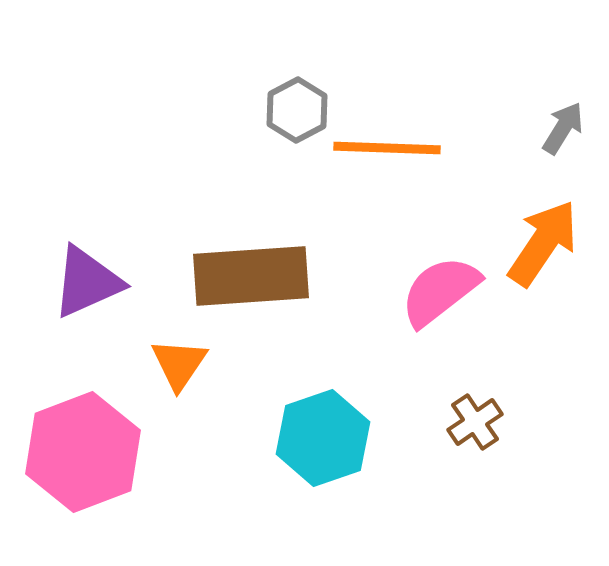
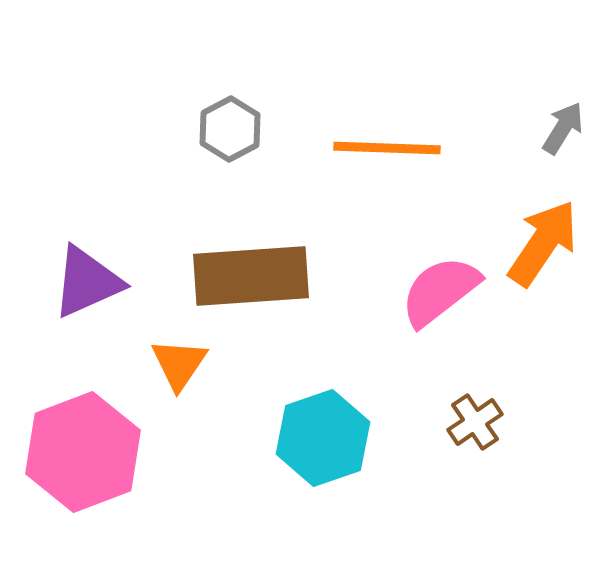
gray hexagon: moved 67 px left, 19 px down
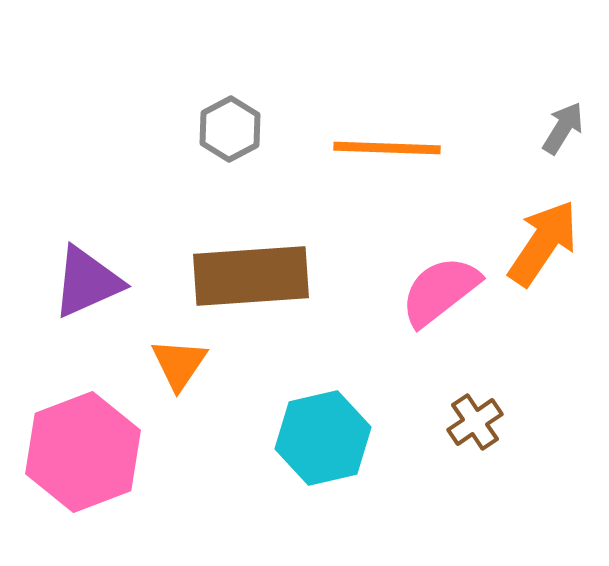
cyan hexagon: rotated 6 degrees clockwise
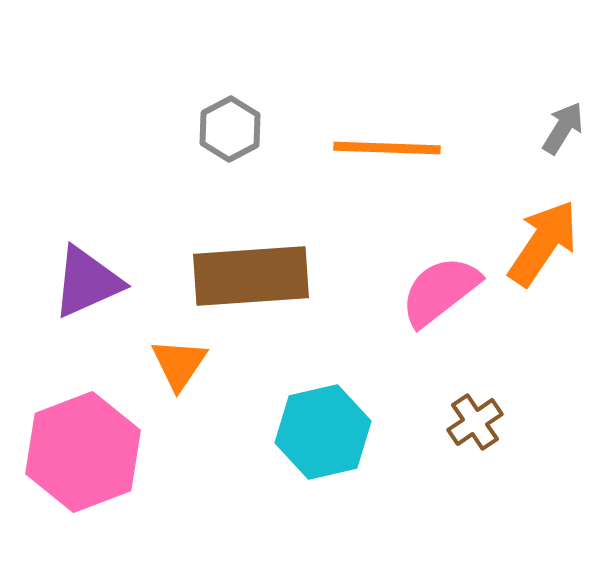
cyan hexagon: moved 6 px up
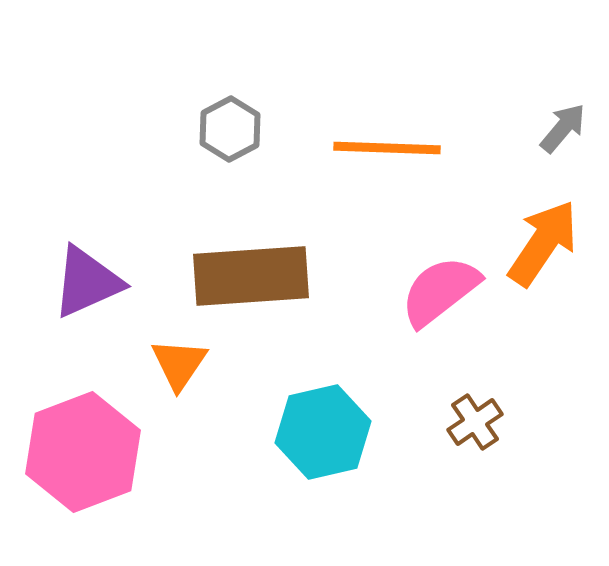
gray arrow: rotated 8 degrees clockwise
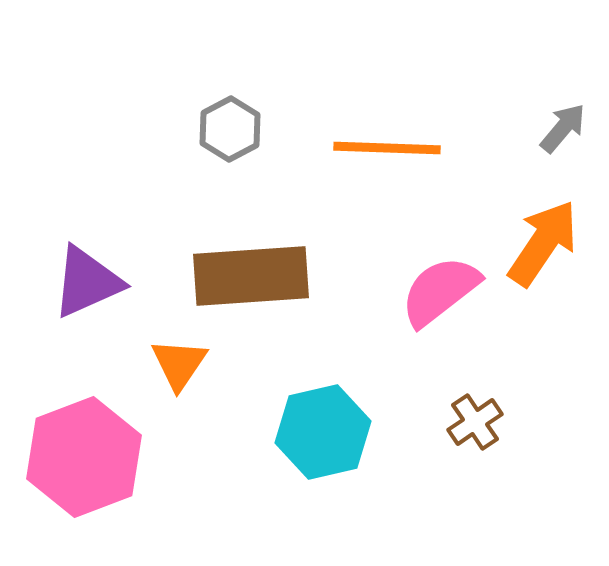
pink hexagon: moved 1 px right, 5 px down
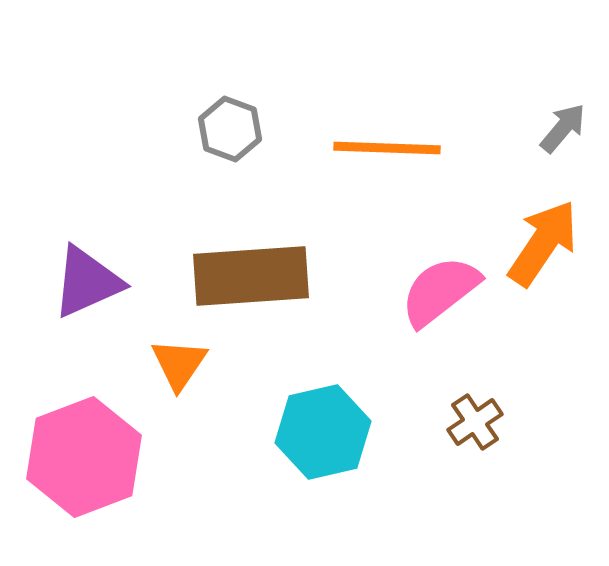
gray hexagon: rotated 12 degrees counterclockwise
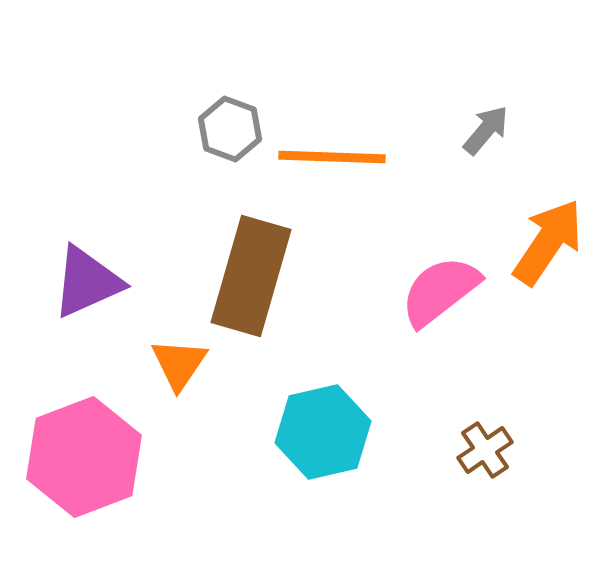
gray arrow: moved 77 px left, 2 px down
orange line: moved 55 px left, 9 px down
orange arrow: moved 5 px right, 1 px up
brown rectangle: rotated 70 degrees counterclockwise
brown cross: moved 10 px right, 28 px down
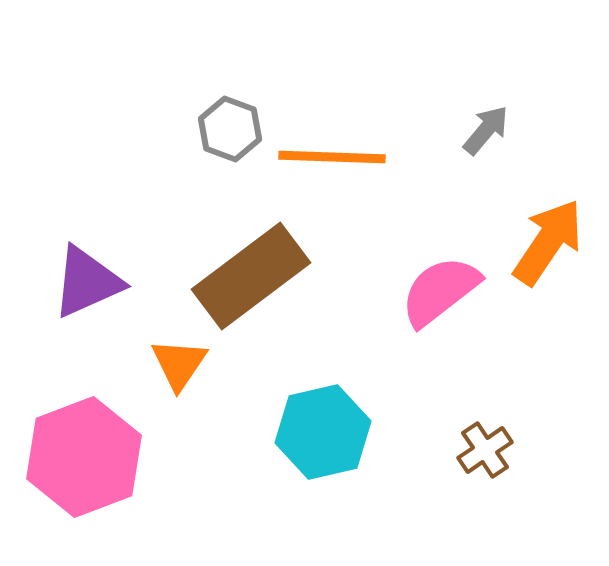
brown rectangle: rotated 37 degrees clockwise
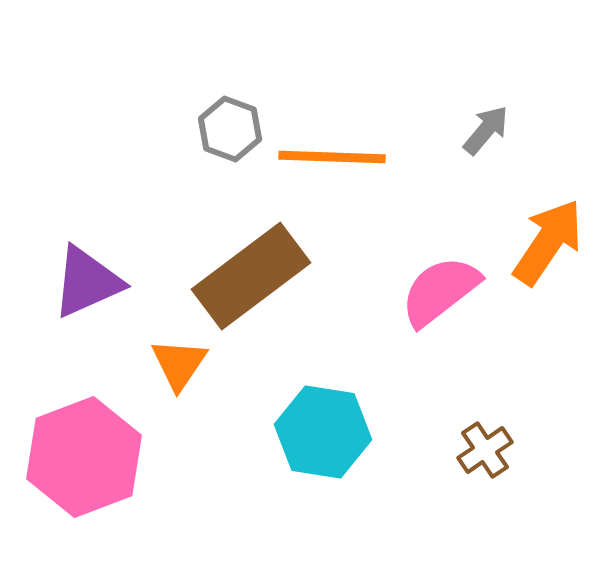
cyan hexagon: rotated 22 degrees clockwise
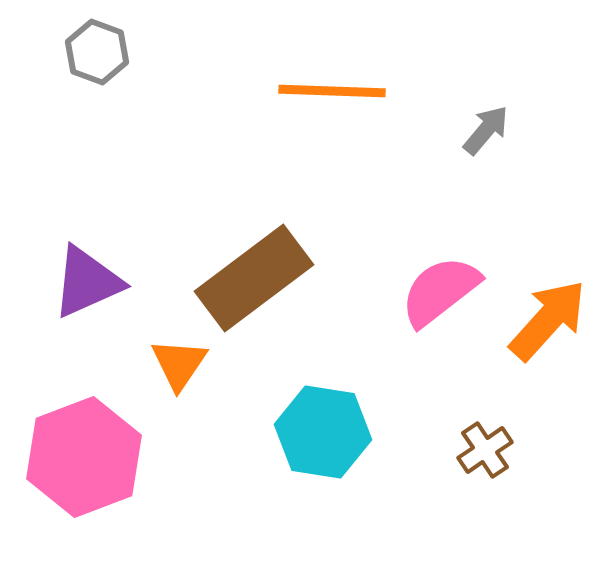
gray hexagon: moved 133 px left, 77 px up
orange line: moved 66 px up
orange arrow: moved 78 px down; rotated 8 degrees clockwise
brown rectangle: moved 3 px right, 2 px down
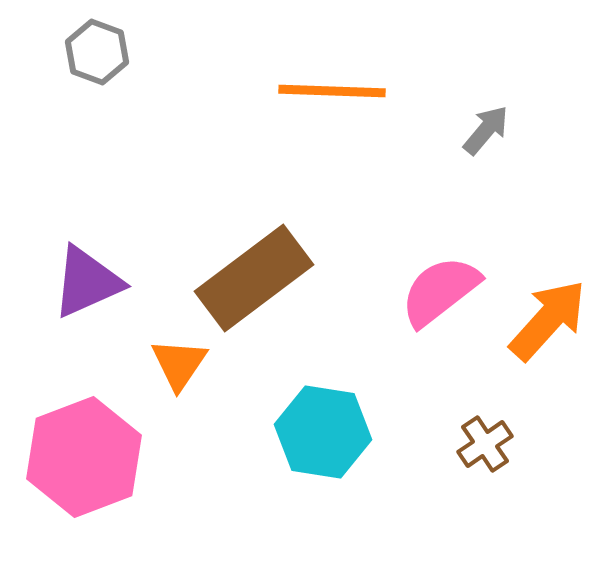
brown cross: moved 6 px up
